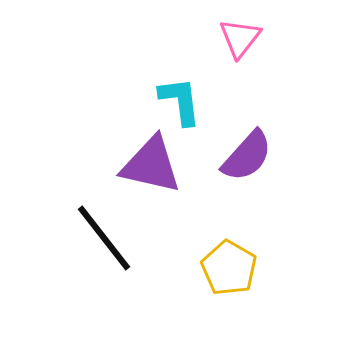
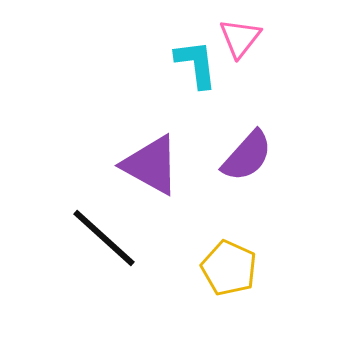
cyan L-shape: moved 16 px right, 37 px up
purple triangle: rotated 16 degrees clockwise
black line: rotated 10 degrees counterclockwise
yellow pentagon: rotated 6 degrees counterclockwise
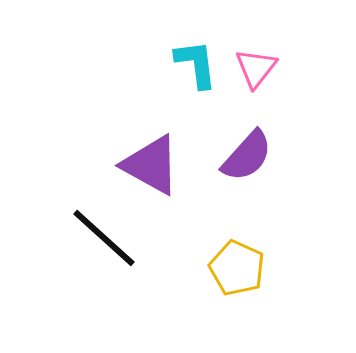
pink triangle: moved 16 px right, 30 px down
yellow pentagon: moved 8 px right
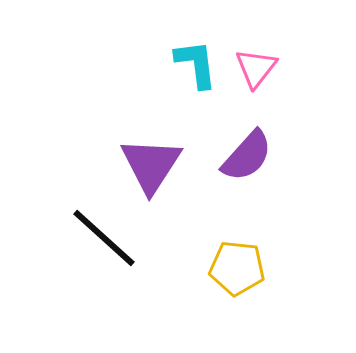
purple triangle: rotated 34 degrees clockwise
yellow pentagon: rotated 18 degrees counterclockwise
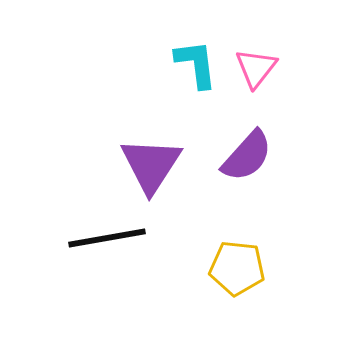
black line: moved 3 px right; rotated 52 degrees counterclockwise
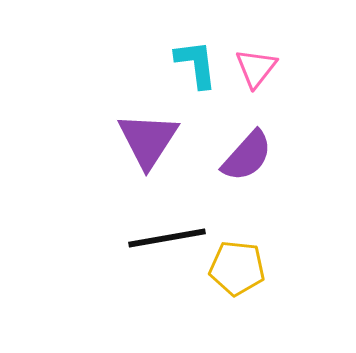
purple triangle: moved 3 px left, 25 px up
black line: moved 60 px right
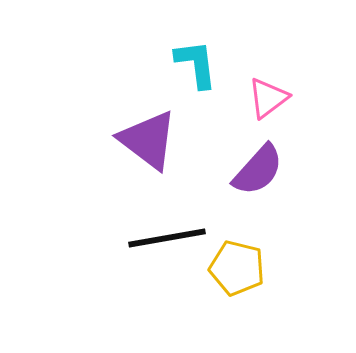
pink triangle: moved 12 px right, 30 px down; rotated 15 degrees clockwise
purple triangle: rotated 26 degrees counterclockwise
purple semicircle: moved 11 px right, 14 px down
yellow pentagon: rotated 8 degrees clockwise
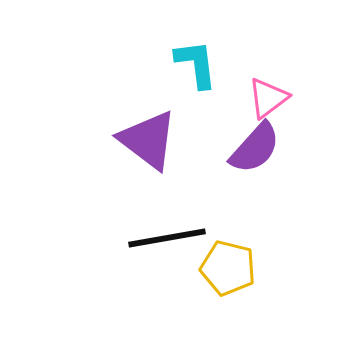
purple semicircle: moved 3 px left, 22 px up
yellow pentagon: moved 9 px left
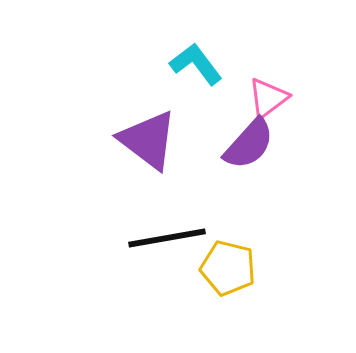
cyan L-shape: rotated 30 degrees counterclockwise
purple semicircle: moved 6 px left, 4 px up
